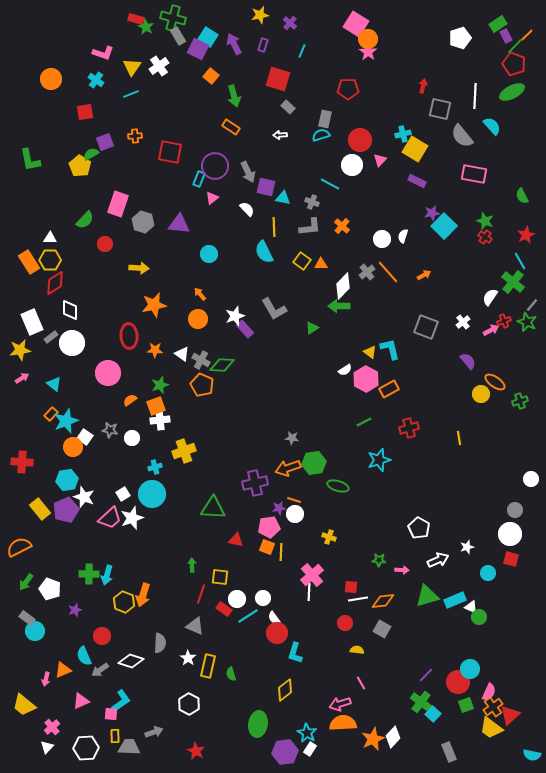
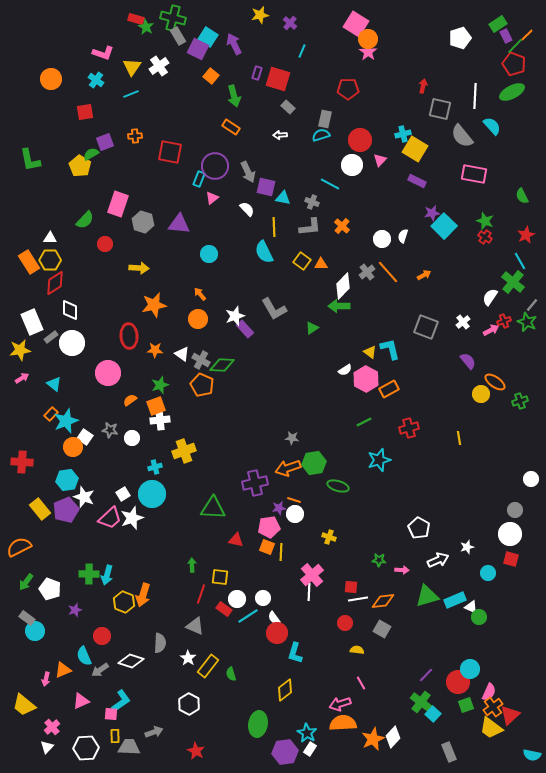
purple rectangle at (263, 45): moved 6 px left, 28 px down
yellow rectangle at (208, 666): rotated 25 degrees clockwise
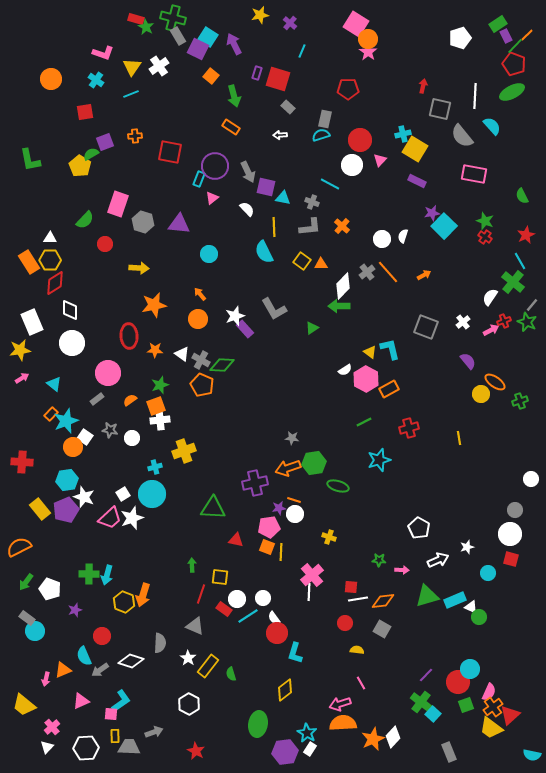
gray rectangle at (51, 337): moved 46 px right, 62 px down
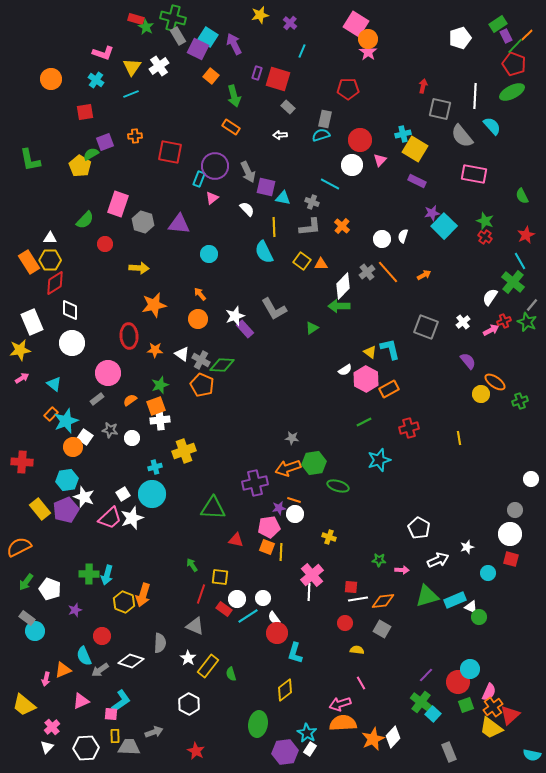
green arrow at (192, 565): rotated 32 degrees counterclockwise
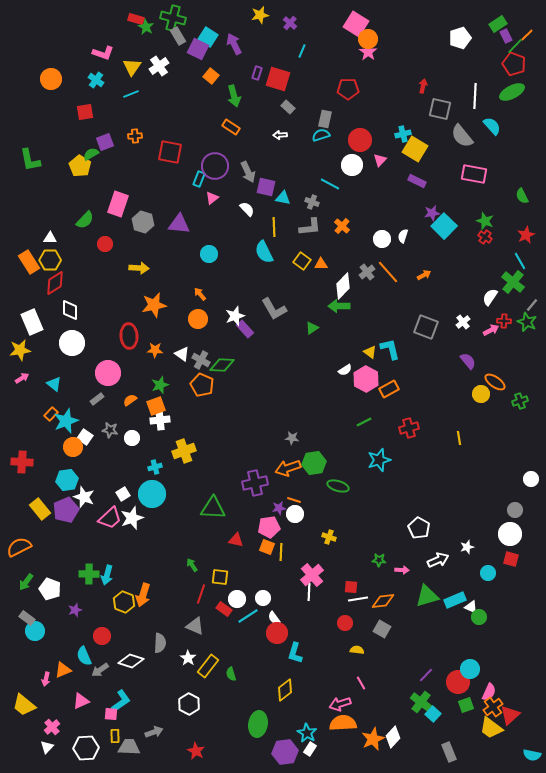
red cross at (504, 321): rotated 24 degrees clockwise
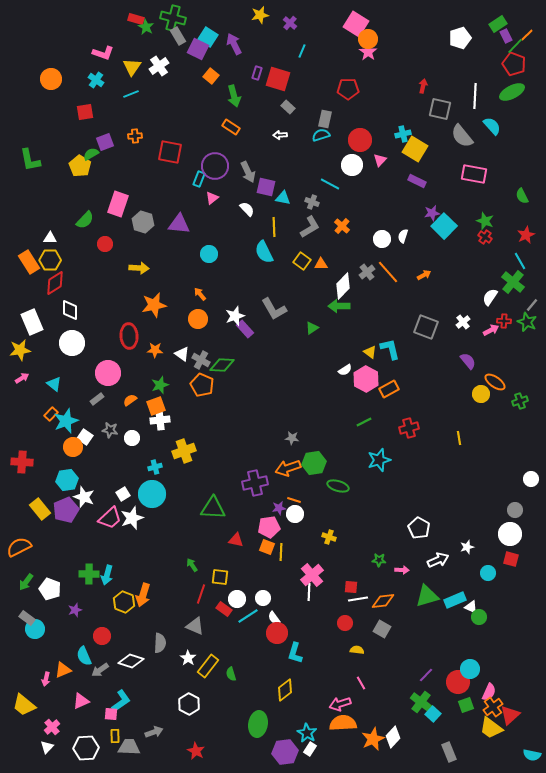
gray L-shape at (310, 227): rotated 25 degrees counterclockwise
cyan circle at (35, 631): moved 2 px up
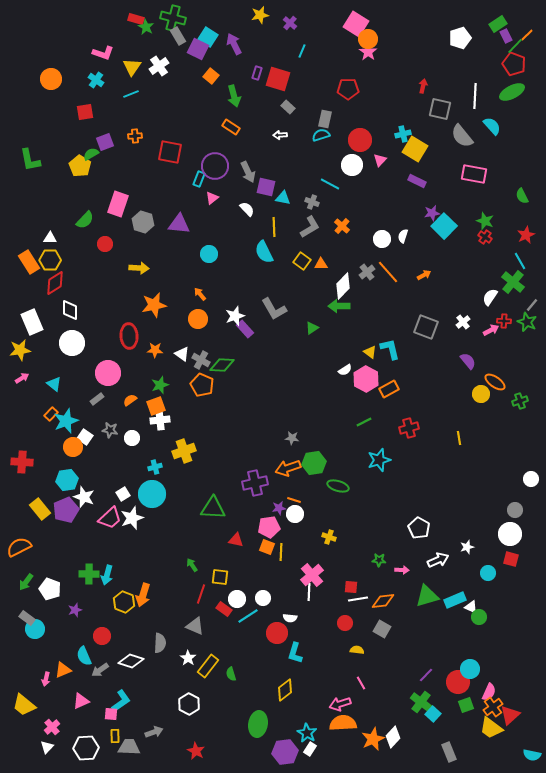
white semicircle at (274, 618): moved 16 px right; rotated 48 degrees counterclockwise
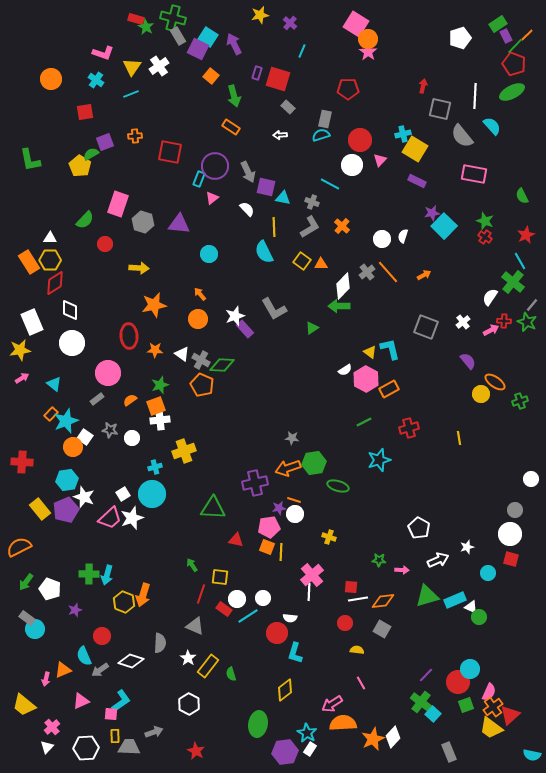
pink arrow at (340, 704): moved 8 px left; rotated 15 degrees counterclockwise
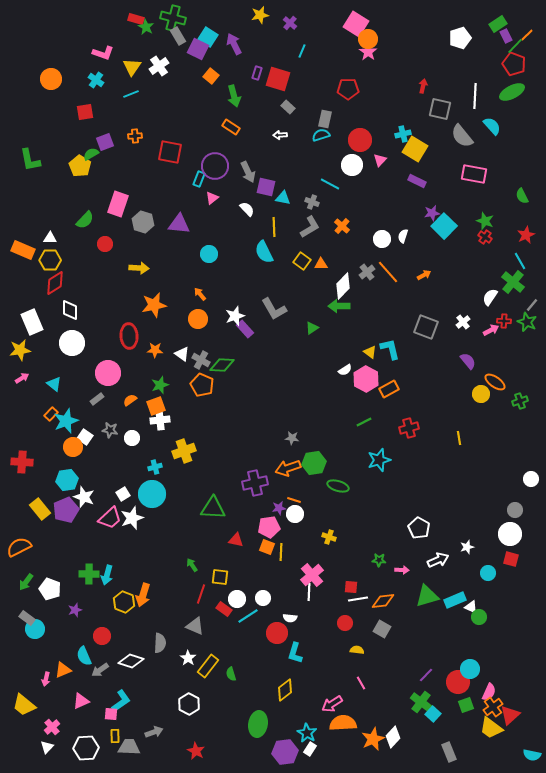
orange rectangle at (29, 262): moved 6 px left, 12 px up; rotated 35 degrees counterclockwise
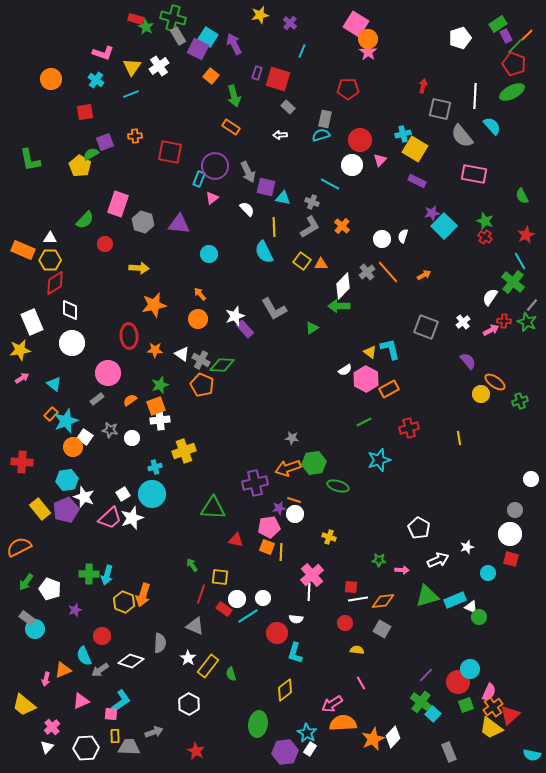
white semicircle at (290, 618): moved 6 px right, 1 px down
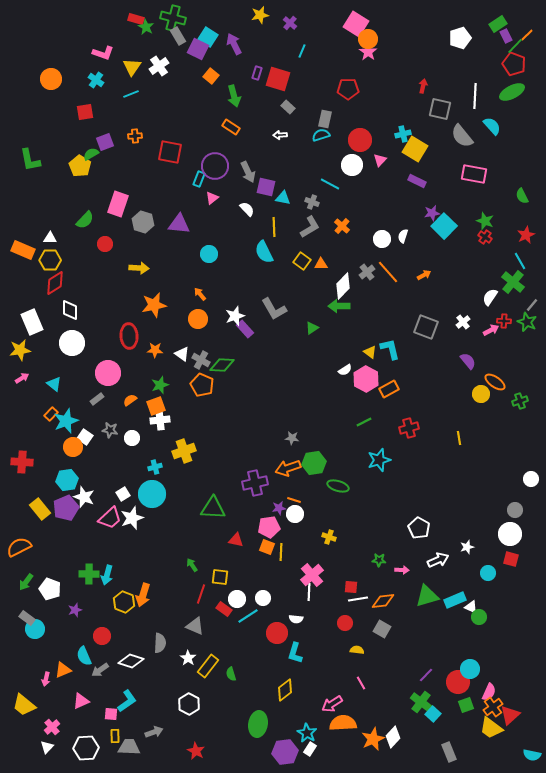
purple pentagon at (66, 510): moved 2 px up
cyan L-shape at (121, 701): moved 6 px right
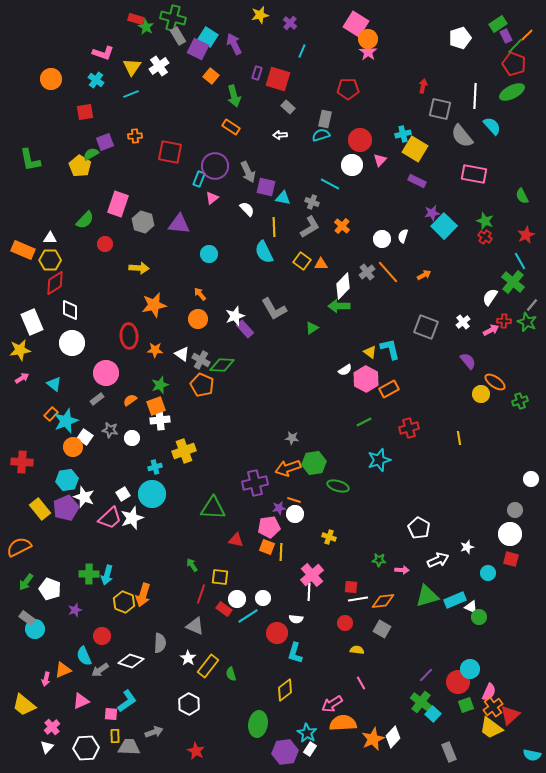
pink circle at (108, 373): moved 2 px left
